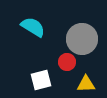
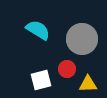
cyan semicircle: moved 5 px right, 3 px down
red circle: moved 7 px down
yellow triangle: moved 2 px right
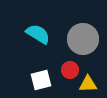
cyan semicircle: moved 4 px down
gray circle: moved 1 px right
red circle: moved 3 px right, 1 px down
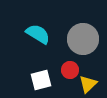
yellow triangle: rotated 42 degrees counterclockwise
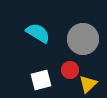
cyan semicircle: moved 1 px up
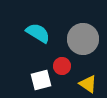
red circle: moved 8 px left, 4 px up
yellow triangle: rotated 42 degrees counterclockwise
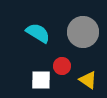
gray circle: moved 7 px up
white square: rotated 15 degrees clockwise
yellow triangle: moved 4 px up
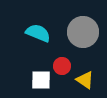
cyan semicircle: rotated 10 degrees counterclockwise
yellow triangle: moved 3 px left
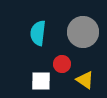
cyan semicircle: rotated 105 degrees counterclockwise
red circle: moved 2 px up
white square: moved 1 px down
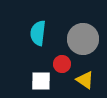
gray circle: moved 7 px down
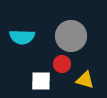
cyan semicircle: moved 16 px left, 4 px down; rotated 95 degrees counterclockwise
gray circle: moved 12 px left, 3 px up
yellow triangle: rotated 18 degrees counterclockwise
